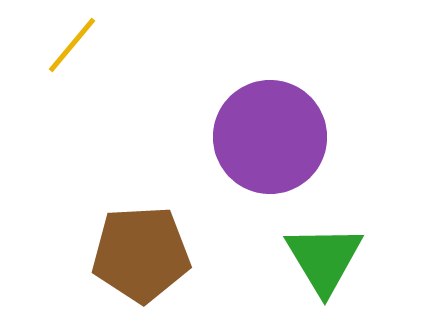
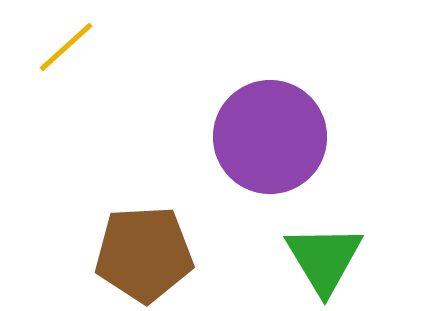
yellow line: moved 6 px left, 2 px down; rotated 8 degrees clockwise
brown pentagon: moved 3 px right
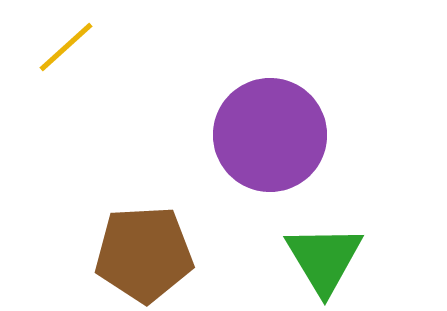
purple circle: moved 2 px up
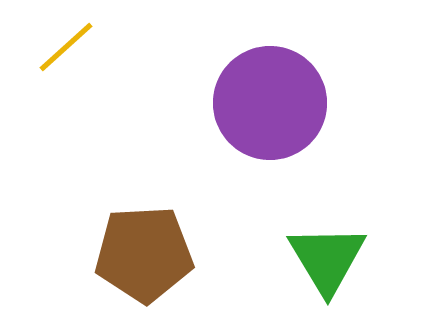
purple circle: moved 32 px up
green triangle: moved 3 px right
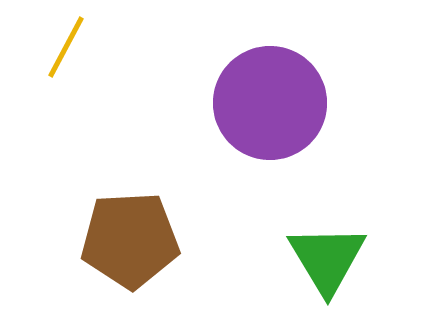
yellow line: rotated 20 degrees counterclockwise
brown pentagon: moved 14 px left, 14 px up
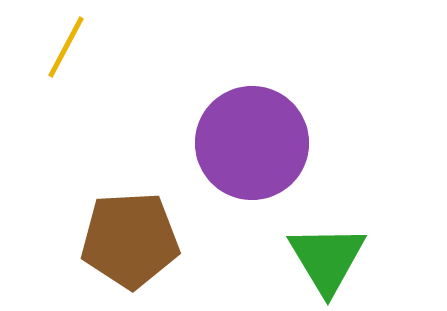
purple circle: moved 18 px left, 40 px down
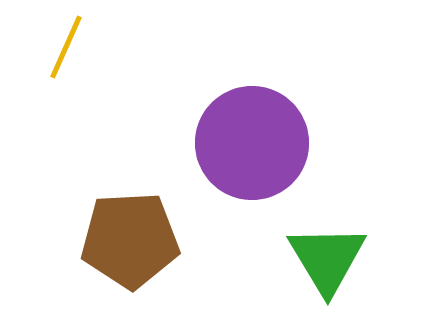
yellow line: rotated 4 degrees counterclockwise
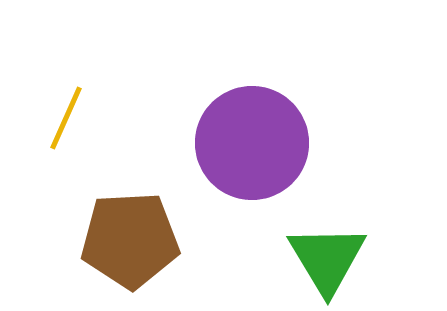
yellow line: moved 71 px down
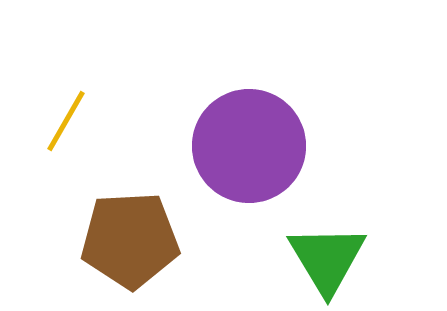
yellow line: moved 3 px down; rotated 6 degrees clockwise
purple circle: moved 3 px left, 3 px down
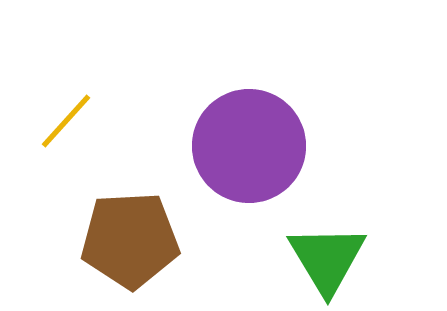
yellow line: rotated 12 degrees clockwise
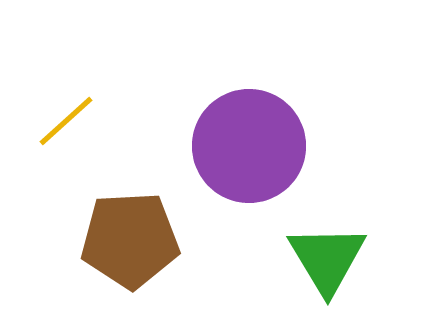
yellow line: rotated 6 degrees clockwise
